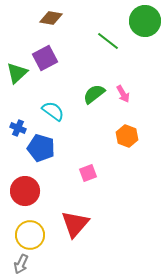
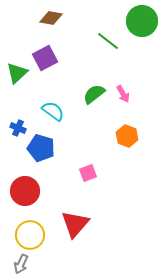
green circle: moved 3 px left
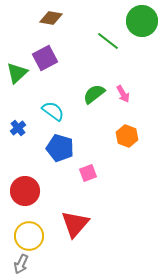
blue cross: rotated 28 degrees clockwise
blue pentagon: moved 19 px right
yellow circle: moved 1 px left, 1 px down
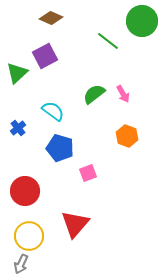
brown diamond: rotated 15 degrees clockwise
purple square: moved 2 px up
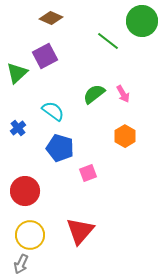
orange hexagon: moved 2 px left; rotated 10 degrees clockwise
red triangle: moved 5 px right, 7 px down
yellow circle: moved 1 px right, 1 px up
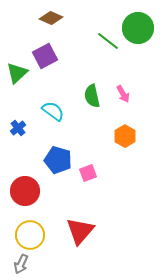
green circle: moved 4 px left, 7 px down
green semicircle: moved 2 px left, 2 px down; rotated 65 degrees counterclockwise
blue pentagon: moved 2 px left, 12 px down
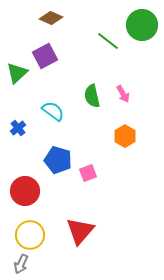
green circle: moved 4 px right, 3 px up
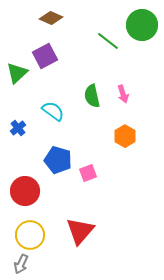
pink arrow: rotated 12 degrees clockwise
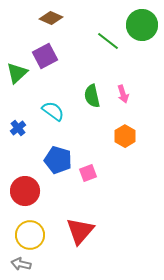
gray arrow: rotated 78 degrees clockwise
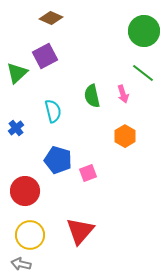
green circle: moved 2 px right, 6 px down
green line: moved 35 px right, 32 px down
cyan semicircle: rotated 40 degrees clockwise
blue cross: moved 2 px left
